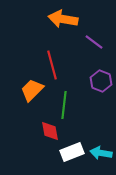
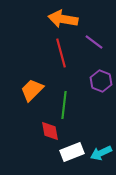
red line: moved 9 px right, 12 px up
cyan arrow: rotated 35 degrees counterclockwise
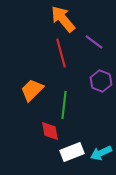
orange arrow: rotated 40 degrees clockwise
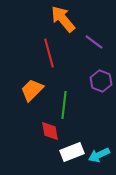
red line: moved 12 px left
cyan arrow: moved 2 px left, 2 px down
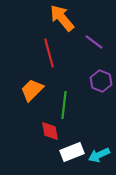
orange arrow: moved 1 px left, 1 px up
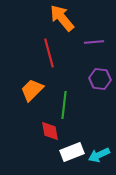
purple line: rotated 42 degrees counterclockwise
purple hexagon: moved 1 px left, 2 px up; rotated 15 degrees counterclockwise
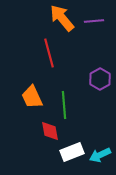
purple line: moved 21 px up
purple hexagon: rotated 25 degrees clockwise
orange trapezoid: moved 7 px down; rotated 70 degrees counterclockwise
green line: rotated 12 degrees counterclockwise
cyan arrow: moved 1 px right
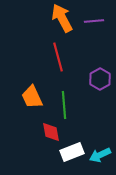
orange arrow: rotated 12 degrees clockwise
red line: moved 9 px right, 4 px down
red diamond: moved 1 px right, 1 px down
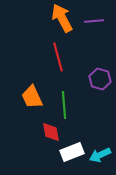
purple hexagon: rotated 15 degrees counterclockwise
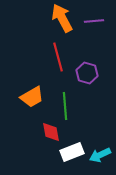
purple hexagon: moved 13 px left, 6 px up
orange trapezoid: rotated 95 degrees counterclockwise
green line: moved 1 px right, 1 px down
